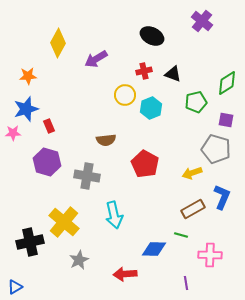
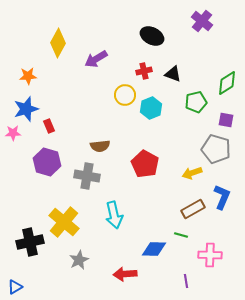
brown semicircle: moved 6 px left, 6 px down
purple line: moved 2 px up
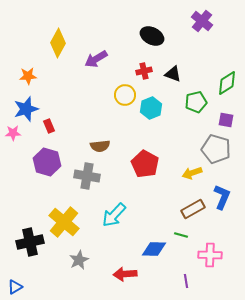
cyan arrow: rotated 56 degrees clockwise
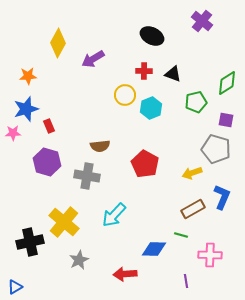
purple arrow: moved 3 px left
red cross: rotated 14 degrees clockwise
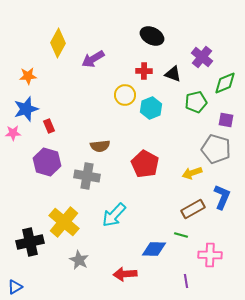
purple cross: moved 36 px down
green diamond: moved 2 px left; rotated 10 degrees clockwise
gray star: rotated 18 degrees counterclockwise
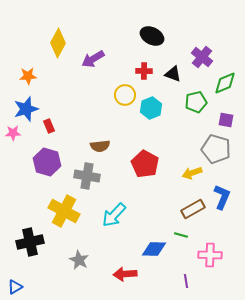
yellow cross: moved 11 px up; rotated 12 degrees counterclockwise
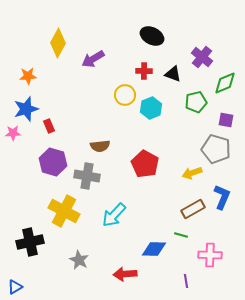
purple hexagon: moved 6 px right
